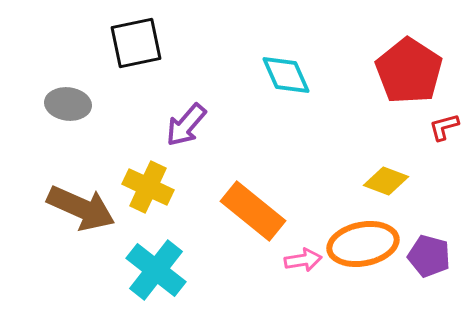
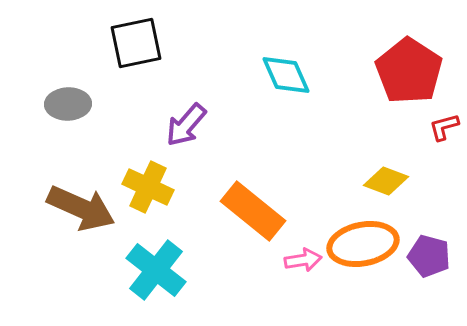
gray ellipse: rotated 9 degrees counterclockwise
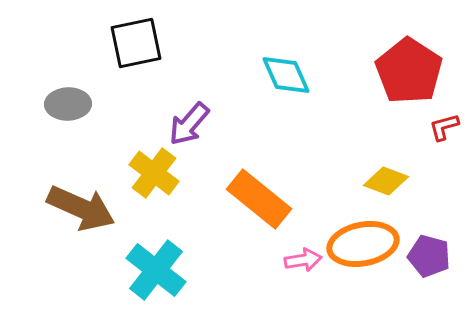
purple arrow: moved 3 px right, 1 px up
yellow cross: moved 6 px right, 14 px up; rotated 12 degrees clockwise
orange rectangle: moved 6 px right, 12 px up
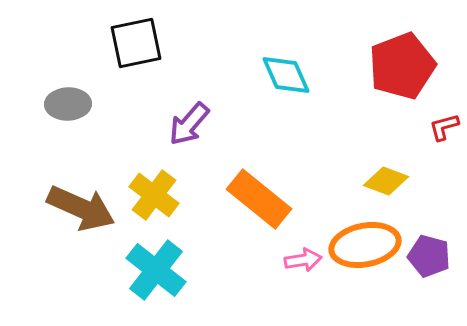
red pentagon: moved 7 px left, 5 px up; rotated 18 degrees clockwise
yellow cross: moved 22 px down
orange ellipse: moved 2 px right, 1 px down
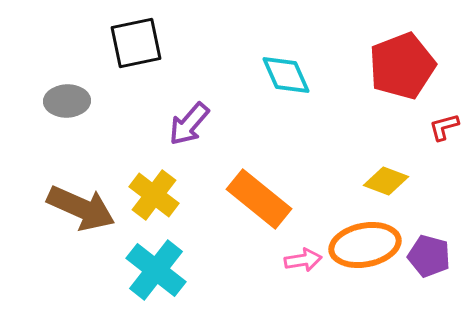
gray ellipse: moved 1 px left, 3 px up
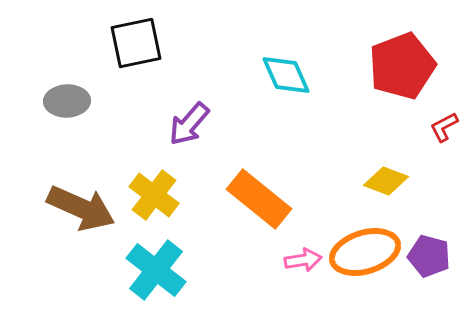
red L-shape: rotated 12 degrees counterclockwise
orange ellipse: moved 7 px down; rotated 6 degrees counterclockwise
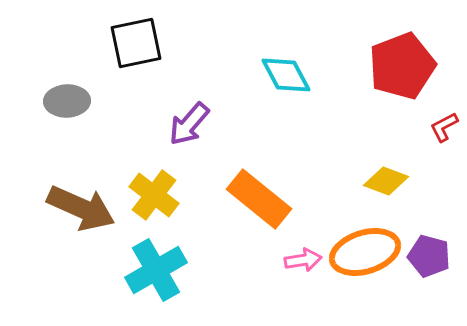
cyan diamond: rotated 4 degrees counterclockwise
cyan cross: rotated 22 degrees clockwise
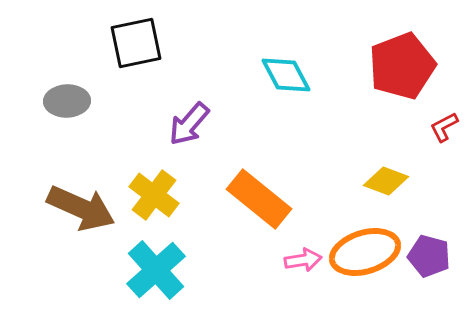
cyan cross: rotated 12 degrees counterclockwise
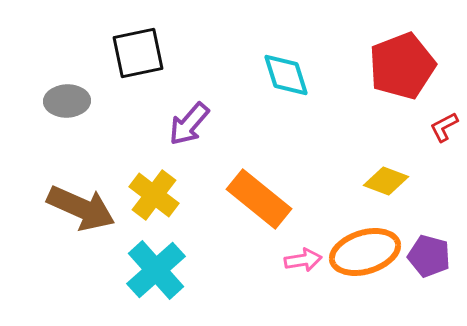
black square: moved 2 px right, 10 px down
cyan diamond: rotated 10 degrees clockwise
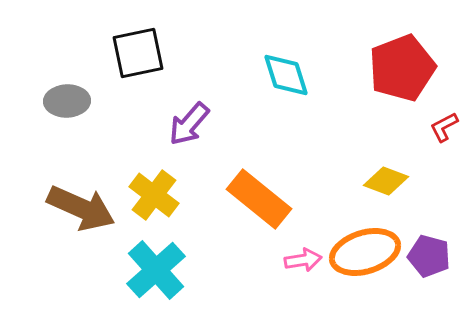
red pentagon: moved 2 px down
